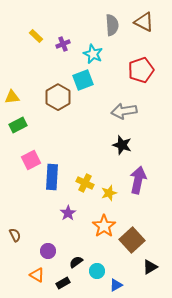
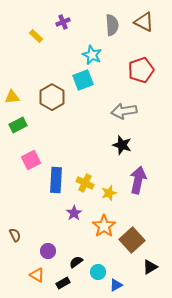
purple cross: moved 22 px up
cyan star: moved 1 px left, 1 px down
brown hexagon: moved 6 px left
blue rectangle: moved 4 px right, 3 px down
purple star: moved 6 px right
cyan circle: moved 1 px right, 1 px down
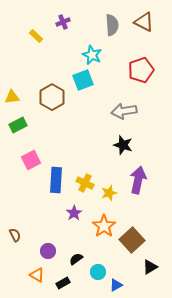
black star: moved 1 px right
black semicircle: moved 3 px up
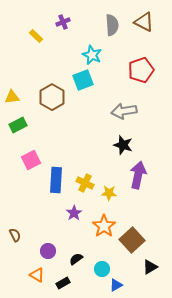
purple arrow: moved 5 px up
yellow star: rotated 21 degrees clockwise
cyan circle: moved 4 px right, 3 px up
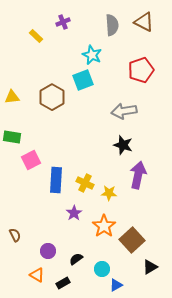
green rectangle: moved 6 px left, 12 px down; rotated 36 degrees clockwise
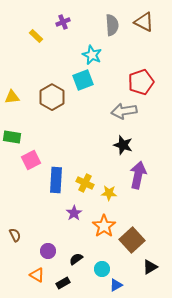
red pentagon: moved 12 px down
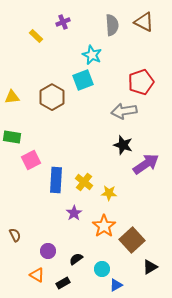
purple arrow: moved 8 px right, 11 px up; rotated 44 degrees clockwise
yellow cross: moved 1 px left, 1 px up; rotated 12 degrees clockwise
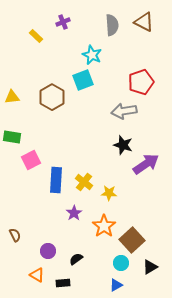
cyan circle: moved 19 px right, 6 px up
black rectangle: rotated 24 degrees clockwise
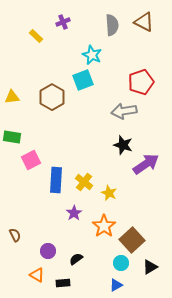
yellow star: rotated 21 degrees clockwise
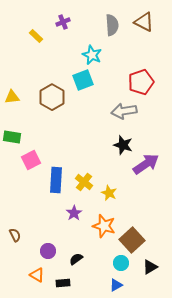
orange star: rotated 20 degrees counterclockwise
